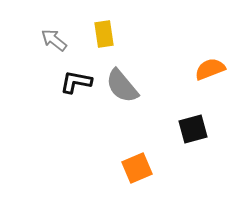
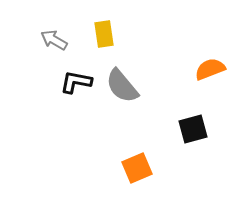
gray arrow: rotated 8 degrees counterclockwise
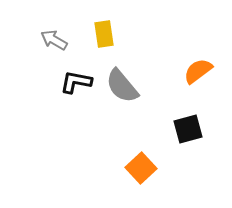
orange semicircle: moved 12 px left, 2 px down; rotated 16 degrees counterclockwise
black square: moved 5 px left
orange square: moved 4 px right; rotated 20 degrees counterclockwise
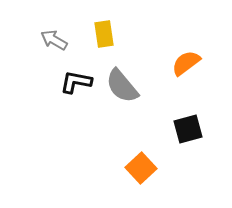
orange semicircle: moved 12 px left, 8 px up
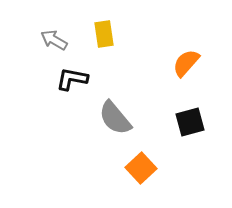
orange semicircle: rotated 12 degrees counterclockwise
black L-shape: moved 4 px left, 3 px up
gray semicircle: moved 7 px left, 32 px down
black square: moved 2 px right, 7 px up
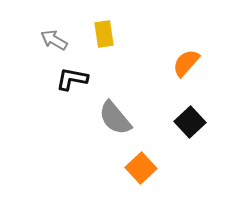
black square: rotated 28 degrees counterclockwise
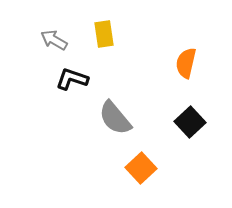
orange semicircle: rotated 28 degrees counterclockwise
black L-shape: rotated 8 degrees clockwise
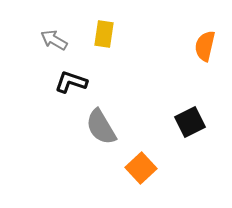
yellow rectangle: rotated 16 degrees clockwise
orange semicircle: moved 19 px right, 17 px up
black L-shape: moved 1 px left, 3 px down
gray semicircle: moved 14 px left, 9 px down; rotated 9 degrees clockwise
black square: rotated 16 degrees clockwise
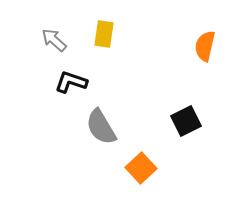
gray arrow: rotated 12 degrees clockwise
black square: moved 4 px left, 1 px up
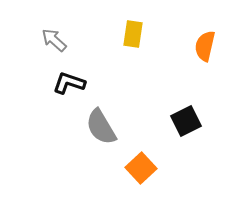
yellow rectangle: moved 29 px right
black L-shape: moved 2 px left, 1 px down
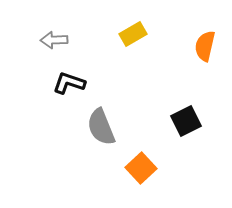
yellow rectangle: rotated 52 degrees clockwise
gray arrow: rotated 44 degrees counterclockwise
gray semicircle: rotated 9 degrees clockwise
